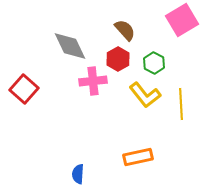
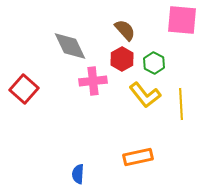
pink square: rotated 36 degrees clockwise
red hexagon: moved 4 px right
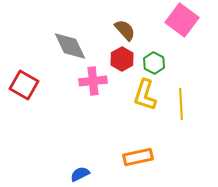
pink square: rotated 32 degrees clockwise
red square: moved 4 px up; rotated 12 degrees counterclockwise
yellow L-shape: rotated 56 degrees clockwise
blue semicircle: moved 2 px right; rotated 60 degrees clockwise
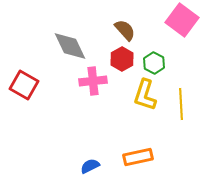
blue semicircle: moved 10 px right, 8 px up
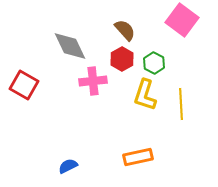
blue semicircle: moved 22 px left
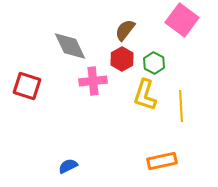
brown semicircle: rotated 100 degrees counterclockwise
red square: moved 3 px right, 1 px down; rotated 12 degrees counterclockwise
yellow line: moved 2 px down
orange rectangle: moved 24 px right, 4 px down
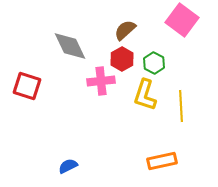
brown semicircle: rotated 10 degrees clockwise
pink cross: moved 8 px right
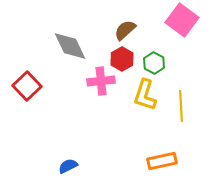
red square: rotated 28 degrees clockwise
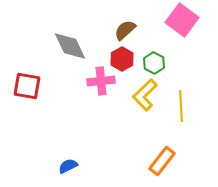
red square: rotated 36 degrees counterclockwise
yellow L-shape: rotated 28 degrees clockwise
orange rectangle: rotated 40 degrees counterclockwise
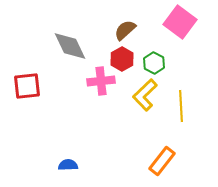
pink square: moved 2 px left, 2 px down
red square: rotated 16 degrees counterclockwise
blue semicircle: moved 1 px up; rotated 24 degrees clockwise
